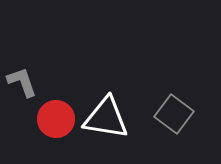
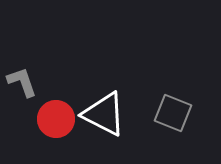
gray square: moved 1 px left, 1 px up; rotated 15 degrees counterclockwise
white triangle: moved 2 px left, 4 px up; rotated 18 degrees clockwise
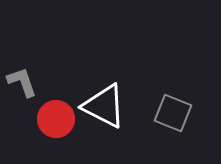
white triangle: moved 8 px up
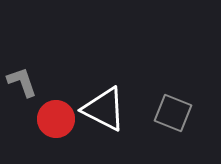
white triangle: moved 3 px down
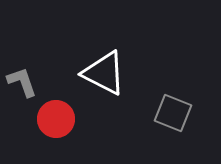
white triangle: moved 36 px up
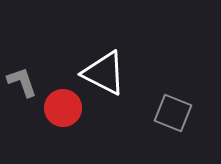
red circle: moved 7 px right, 11 px up
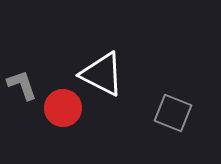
white triangle: moved 2 px left, 1 px down
gray L-shape: moved 3 px down
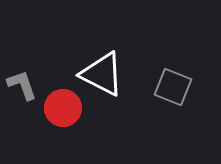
gray square: moved 26 px up
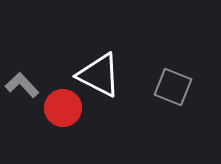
white triangle: moved 3 px left, 1 px down
gray L-shape: rotated 24 degrees counterclockwise
